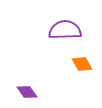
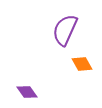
purple semicircle: rotated 64 degrees counterclockwise
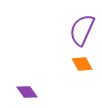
purple semicircle: moved 17 px right
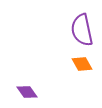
purple semicircle: rotated 36 degrees counterclockwise
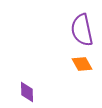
purple diamond: rotated 35 degrees clockwise
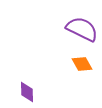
purple semicircle: moved 1 px up; rotated 128 degrees clockwise
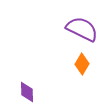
orange diamond: rotated 60 degrees clockwise
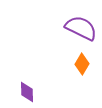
purple semicircle: moved 1 px left, 1 px up
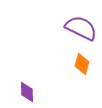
orange diamond: rotated 15 degrees counterclockwise
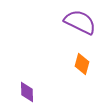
purple semicircle: moved 1 px left, 6 px up
